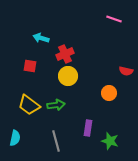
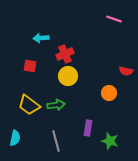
cyan arrow: rotated 21 degrees counterclockwise
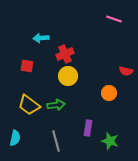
red square: moved 3 px left
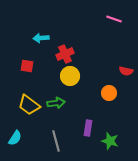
yellow circle: moved 2 px right
green arrow: moved 2 px up
cyan semicircle: rotated 21 degrees clockwise
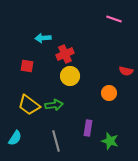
cyan arrow: moved 2 px right
green arrow: moved 2 px left, 2 px down
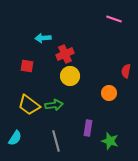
red semicircle: rotated 88 degrees clockwise
